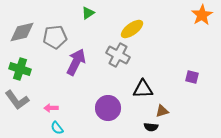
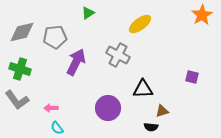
yellow ellipse: moved 8 px right, 5 px up
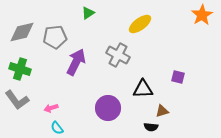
purple square: moved 14 px left
pink arrow: rotated 16 degrees counterclockwise
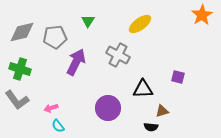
green triangle: moved 8 px down; rotated 24 degrees counterclockwise
cyan semicircle: moved 1 px right, 2 px up
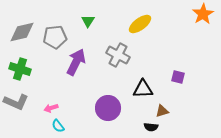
orange star: moved 1 px right, 1 px up
gray L-shape: moved 1 px left, 2 px down; rotated 30 degrees counterclockwise
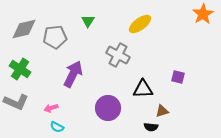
gray diamond: moved 2 px right, 3 px up
purple arrow: moved 3 px left, 12 px down
green cross: rotated 15 degrees clockwise
cyan semicircle: moved 1 px left, 1 px down; rotated 24 degrees counterclockwise
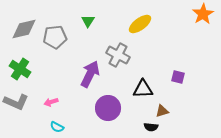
purple arrow: moved 17 px right
pink arrow: moved 6 px up
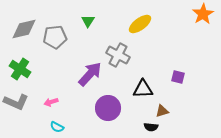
purple arrow: rotated 16 degrees clockwise
